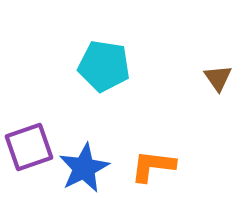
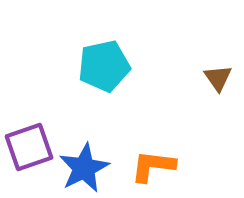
cyan pentagon: rotated 21 degrees counterclockwise
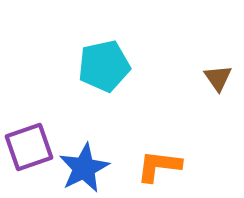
orange L-shape: moved 6 px right
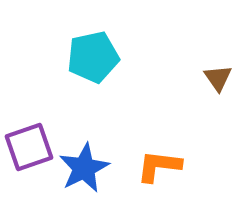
cyan pentagon: moved 11 px left, 9 px up
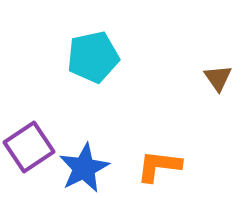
purple square: rotated 15 degrees counterclockwise
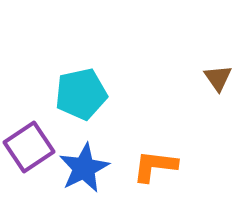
cyan pentagon: moved 12 px left, 37 px down
orange L-shape: moved 4 px left
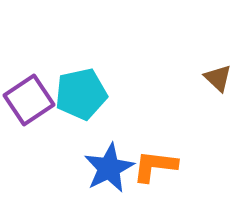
brown triangle: rotated 12 degrees counterclockwise
purple square: moved 47 px up
blue star: moved 25 px right
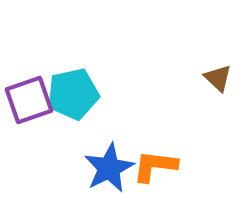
cyan pentagon: moved 8 px left
purple square: rotated 15 degrees clockwise
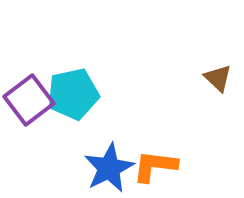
purple square: rotated 18 degrees counterclockwise
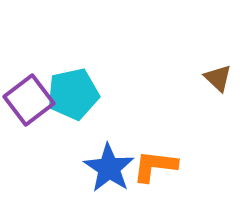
blue star: rotated 12 degrees counterclockwise
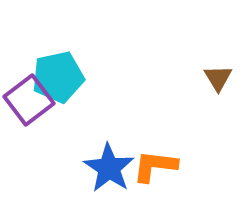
brown triangle: rotated 16 degrees clockwise
cyan pentagon: moved 15 px left, 17 px up
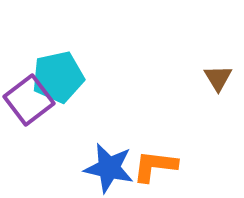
blue star: rotated 21 degrees counterclockwise
